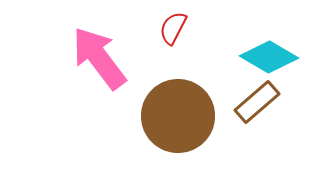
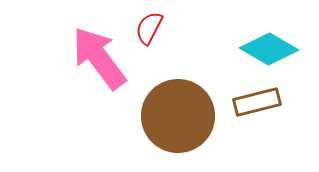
red semicircle: moved 24 px left
cyan diamond: moved 8 px up
brown rectangle: rotated 27 degrees clockwise
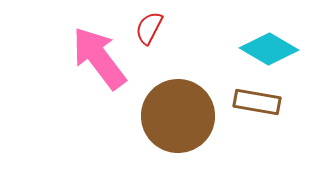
brown rectangle: rotated 24 degrees clockwise
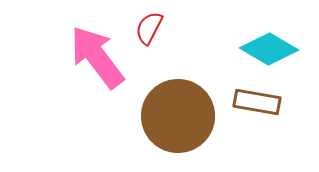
pink arrow: moved 2 px left, 1 px up
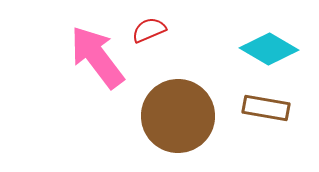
red semicircle: moved 2 px down; rotated 40 degrees clockwise
brown rectangle: moved 9 px right, 6 px down
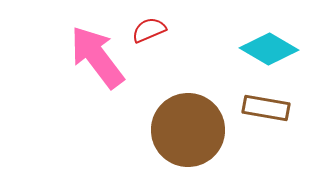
brown circle: moved 10 px right, 14 px down
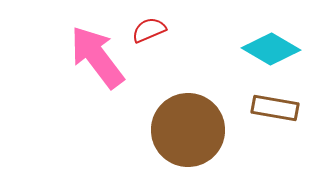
cyan diamond: moved 2 px right
brown rectangle: moved 9 px right
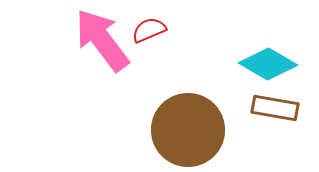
cyan diamond: moved 3 px left, 15 px down
pink arrow: moved 5 px right, 17 px up
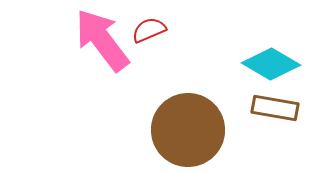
cyan diamond: moved 3 px right
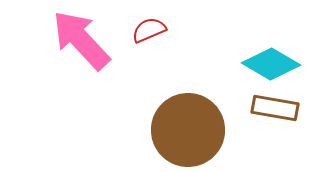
pink arrow: moved 21 px left; rotated 6 degrees counterclockwise
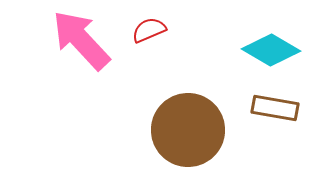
cyan diamond: moved 14 px up
